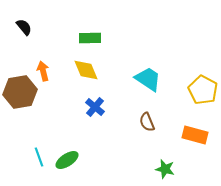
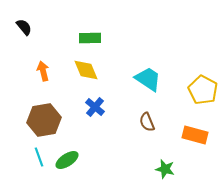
brown hexagon: moved 24 px right, 28 px down
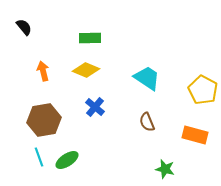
yellow diamond: rotated 44 degrees counterclockwise
cyan trapezoid: moved 1 px left, 1 px up
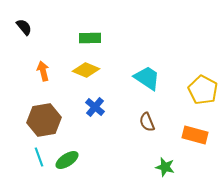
green star: moved 2 px up
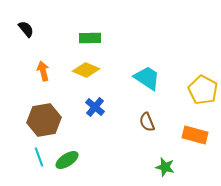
black semicircle: moved 2 px right, 2 px down
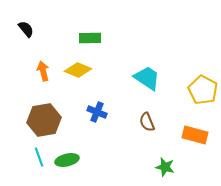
yellow diamond: moved 8 px left
blue cross: moved 2 px right, 5 px down; rotated 18 degrees counterclockwise
green ellipse: rotated 20 degrees clockwise
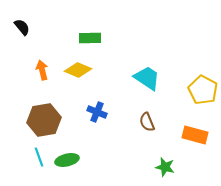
black semicircle: moved 4 px left, 2 px up
orange arrow: moved 1 px left, 1 px up
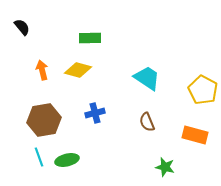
yellow diamond: rotated 8 degrees counterclockwise
blue cross: moved 2 px left, 1 px down; rotated 36 degrees counterclockwise
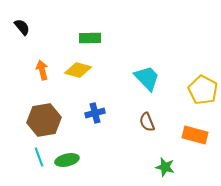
cyan trapezoid: rotated 12 degrees clockwise
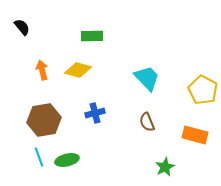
green rectangle: moved 2 px right, 2 px up
green star: rotated 30 degrees clockwise
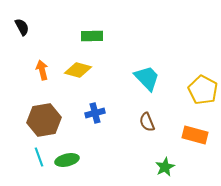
black semicircle: rotated 12 degrees clockwise
